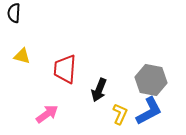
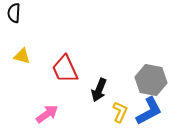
red trapezoid: rotated 28 degrees counterclockwise
yellow L-shape: moved 2 px up
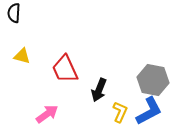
gray hexagon: moved 2 px right
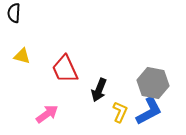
gray hexagon: moved 3 px down
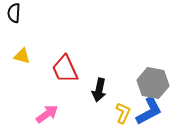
black arrow: rotated 10 degrees counterclockwise
yellow L-shape: moved 3 px right, 1 px down
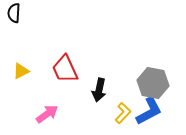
yellow triangle: moved 1 px left, 15 px down; rotated 42 degrees counterclockwise
yellow L-shape: rotated 20 degrees clockwise
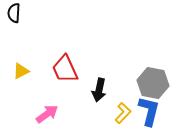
blue L-shape: rotated 48 degrees counterclockwise
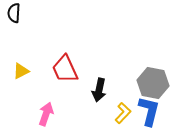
pink arrow: moved 1 px left; rotated 35 degrees counterclockwise
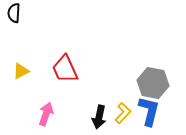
black arrow: moved 27 px down
